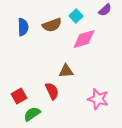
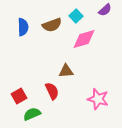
green semicircle: rotated 12 degrees clockwise
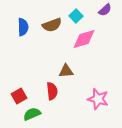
red semicircle: rotated 18 degrees clockwise
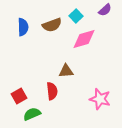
pink star: moved 2 px right
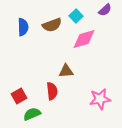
pink star: rotated 25 degrees counterclockwise
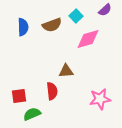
pink diamond: moved 4 px right
red square: rotated 21 degrees clockwise
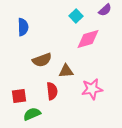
brown semicircle: moved 10 px left, 35 px down
pink star: moved 8 px left, 10 px up
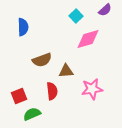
red square: rotated 14 degrees counterclockwise
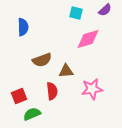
cyan square: moved 3 px up; rotated 32 degrees counterclockwise
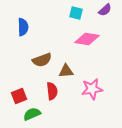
pink diamond: moved 1 px left; rotated 25 degrees clockwise
